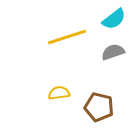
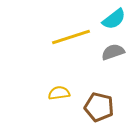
yellow line: moved 4 px right
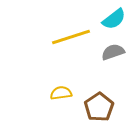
yellow semicircle: moved 2 px right
brown pentagon: rotated 24 degrees clockwise
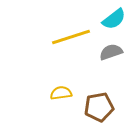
gray semicircle: moved 2 px left
brown pentagon: rotated 24 degrees clockwise
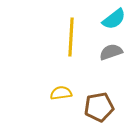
yellow line: rotated 69 degrees counterclockwise
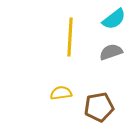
yellow line: moved 1 px left
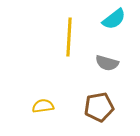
yellow line: moved 1 px left
gray semicircle: moved 4 px left, 11 px down; rotated 145 degrees counterclockwise
yellow semicircle: moved 18 px left, 13 px down
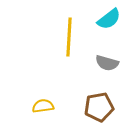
cyan semicircle: moved 5 px left
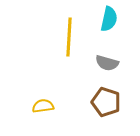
cyan semicircle: rotated 40 degrees counterclockwise
brown pentagon: moved 7 px right, 5 px up; rotated 28 degrees clockwise
